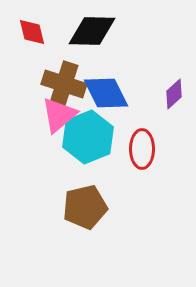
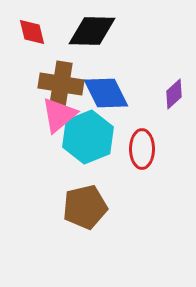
brown cross: moved 3 px left; rotated 9 degrees counterclockwise
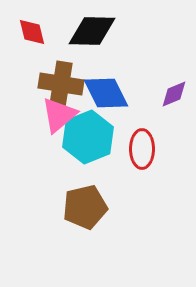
purple diamond: rotated 20 degrees clockwise
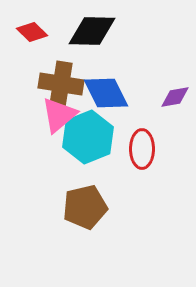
red diamond: rotated 32 degrees counterclockwise
purple diamond: moved 1 px right, 3 px down; rotated 12 degrees clockwise
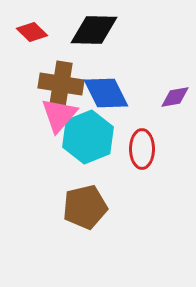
black diamond: moved 2 px right, 1 px up
pink triangle: rotated 9 degrees counterclockwise
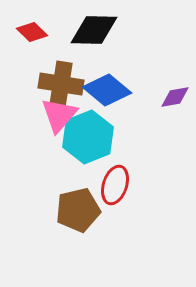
blue diamond: moved 1 px right, 3 px up; rotated 24 degrees counterclockwise
red ellipse: moved 27 px left, 36 px down; rotated 18 degrees clockwise
brown pentagon: moved 7 px left, 3 px down
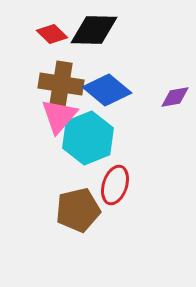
red diamond: moved 20 px right, 2 px down
pink triangle: moved 1 px down
cyan hexagon: moved 1 px down
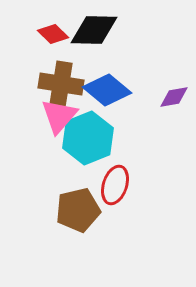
red diamond: moved 1 px right
purple diamond: moved 1 px left
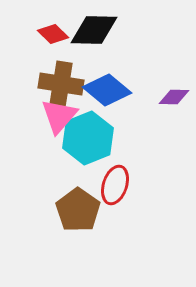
purple diamond: rotated 12 degrees clockwise
brown pentagon: rotated 24 degrees counterclockwise
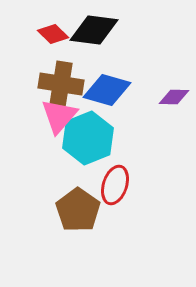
black diamond: rotated 6 degrees clockwise
blue diamond: rotated 24 degrees counterclockwise
